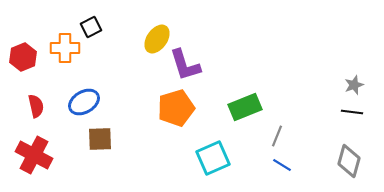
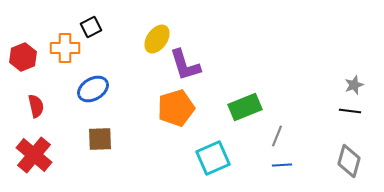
blue ellipse: moved 9 px right, 13 px up
black line: moved 2 px left, 1 px up
red cross: rotated 12 degrees clockwise
blue line: rotated 36 degrees counterclockwise
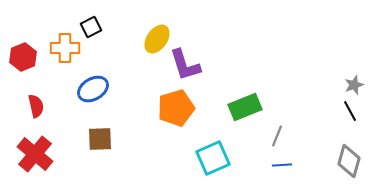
black line: rotated 55 degrees clockwise
red cross: moved 1 px right, 1 px up
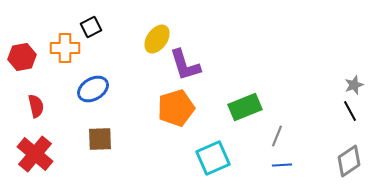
red hexagon: moved 1 px left; rotated 12 degrees clockwise
gray diamond: rotated 40 degrees clockwise
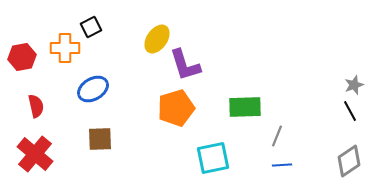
green rectangle: rotated 20 degrees clockwise
cyan square: rotated 12 degrees clockwise
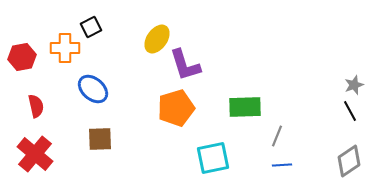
blue ellipse: rotated 72 degrees clockwise
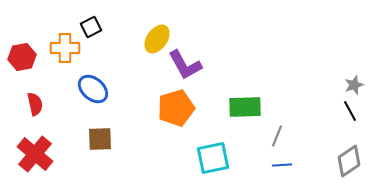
purple L-shape: rotated 12 degrees counterclockwise
red semicircle: moved 1 px left, 2 px up
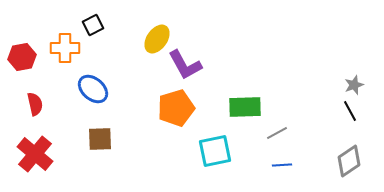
black square: moved 2 px right, 2 px up
gray line: moved 3 px up; rotated 40 degrees clockwise
cyan square: moved 2 px right, 7 px up
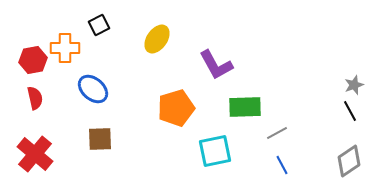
black square: moved 6 px right
red hexagon: moved 11 px right, 3 px down
purple L-shape: moved 31 px right
red semicircle: moved 6 px up
blue line: rotated 66 degrees clockwise
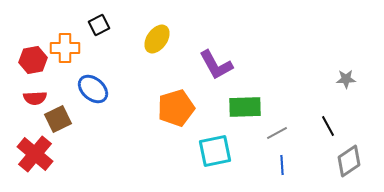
gray star: moved 8 px left, 6 px up; rotated 18 degrees clockwise
red semicircle: rotated 100 degrees clockwise
black line: moved 22 px left, 15 px down
brown square: moved 42 px left, 20 px up; rotated 24 degrees counterclockwise
blue line: rotated 24 degrees clockwise
